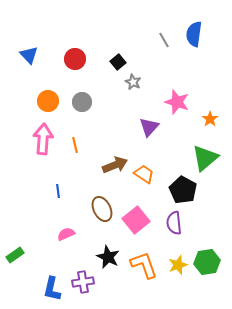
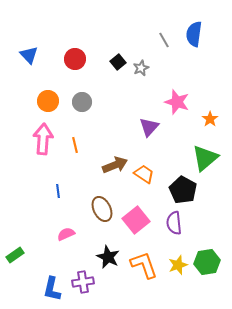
gray star: moved 8 px right, 14 px up; rotated 21 degrees clockwise
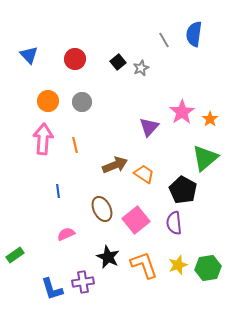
pink star: moved 5 px right, 10 px down; rotated 20 degrees clockwise
green hexagon: moved 1 px right, 6 px down
blue L-shape: rotated 30 degrees counterclockwise
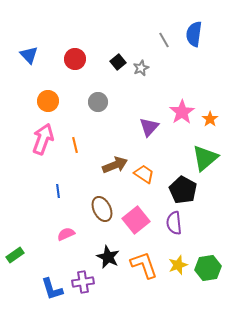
gray circle: moved 16 px right
pink arrow: rotated 16 degrees clockwise
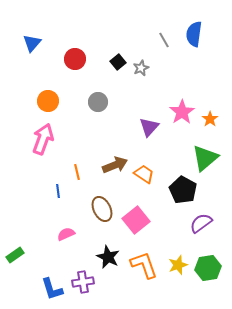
blue triangle: moved 3 px right, 12 px up; rotated 24 degrees clockwise
orange line: moved 2 px right, 27 px down
purple semicircle: moved 27 px right; rotated 60 degrees clockwise
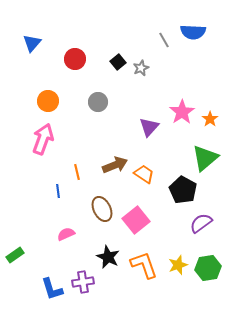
blue semicircle: moved 1 px left, 2 px up; rotated 95 degrees counterclockwise
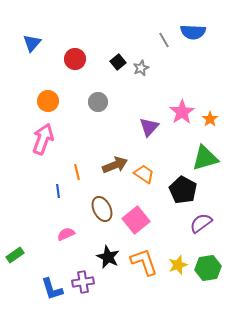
green triangle: rotated 24 degrees clockwise
orange L-shape: moved 3 px up
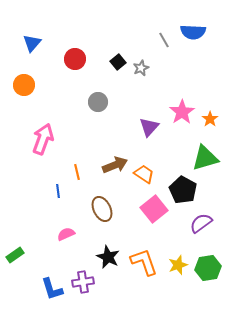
orange circle: moved 24 px left, 16 px up
pink square: moved 18 px right, 11 px up
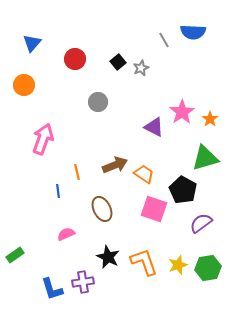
purple triangle: moved 5 px right; rotated 45 degrees counterclockwise
pink square: rotated 32 degrees counterclockwise
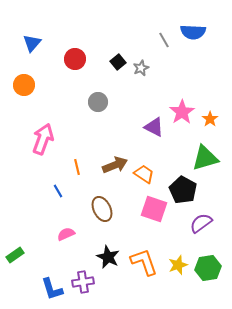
orange line: moved 5 px up
blue line: rotated 24 degrees counterclockwise
